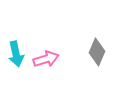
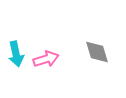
gray diamond: rotated 40 degrees counterclockwise
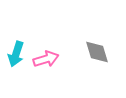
cyan arrow: rotated 30 degrees clockwise
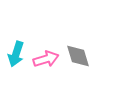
gray diamond: moved 19 px left, 4 px down
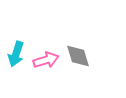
pink arrow: moved 1 px down
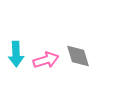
cyan arrow: rotated 20 degrees counterclockwise
